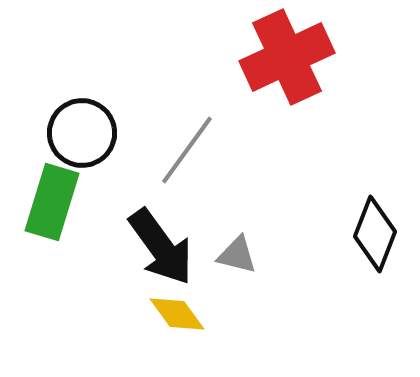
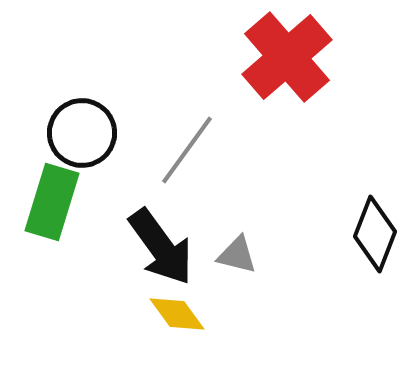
red cross: rotated 16 degrees counterclockwise
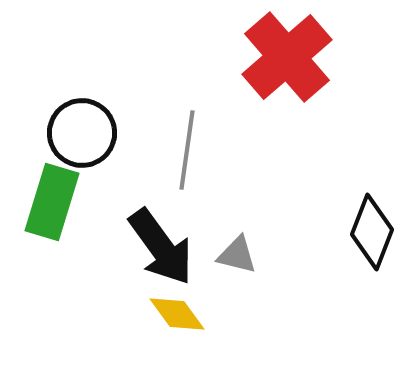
gray line: rotated 28 degrees counterclockwise
black diamond: moved 3 px left, 2 px up
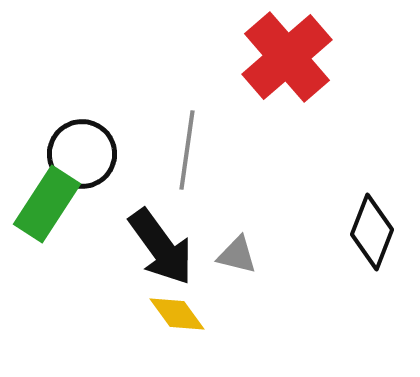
black circle: moved 21 px down
green rectangle: moved 5 px left, 2 px down; rotated 16 degrees clockwise
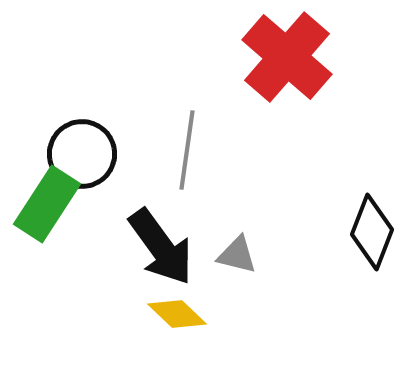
red cross: rotated 8 degrees counterclockwise
yellow diamond: rotated 10 degrees counterclockwise
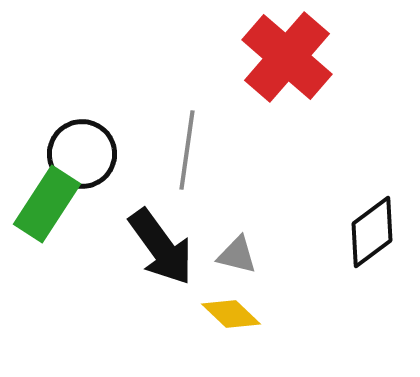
black diamond: rotated 32 degrees clockwise
yellow diamond: moved 54 px right
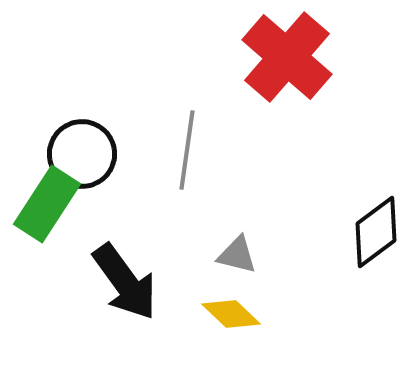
black diamond: moved 4 px right
black arrow: moved 36 px left, 35 px down
